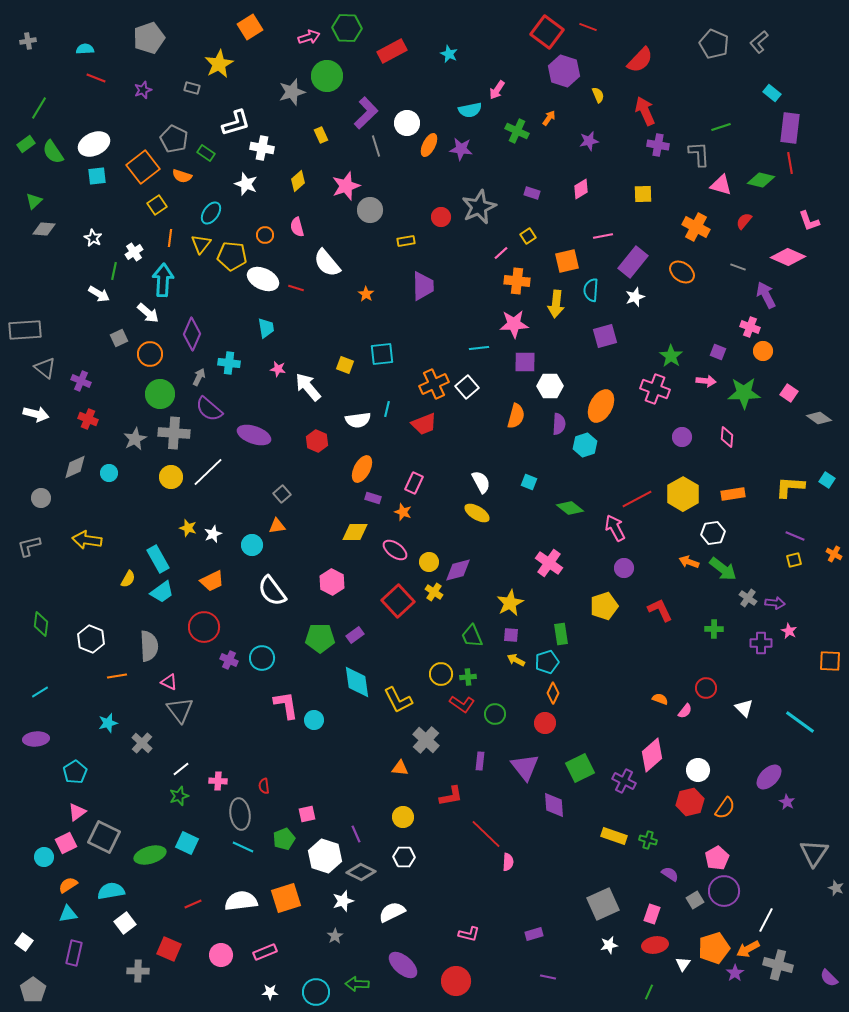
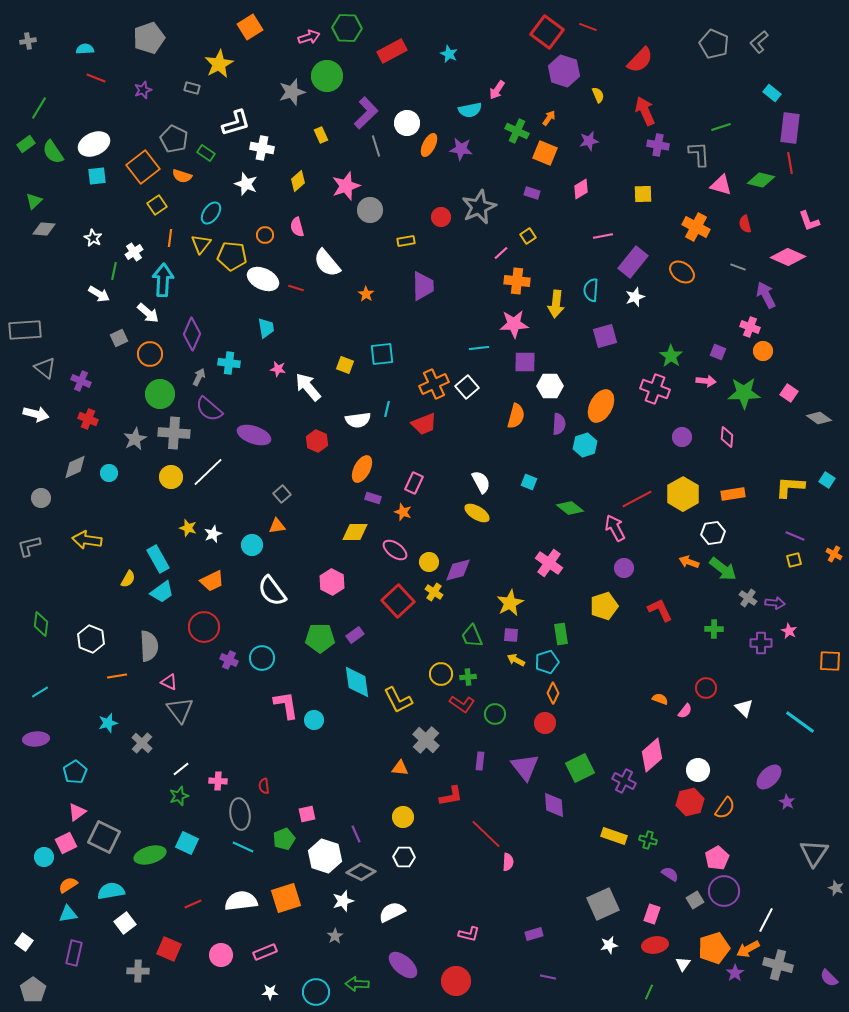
red semicircle at (744, 221): moved 1 px right, 3 px down; rotated 54 degrees counterclockwise
orange square at (567, 261): moved 22 px left, 108 px up; rotated 35 degrees clockwise
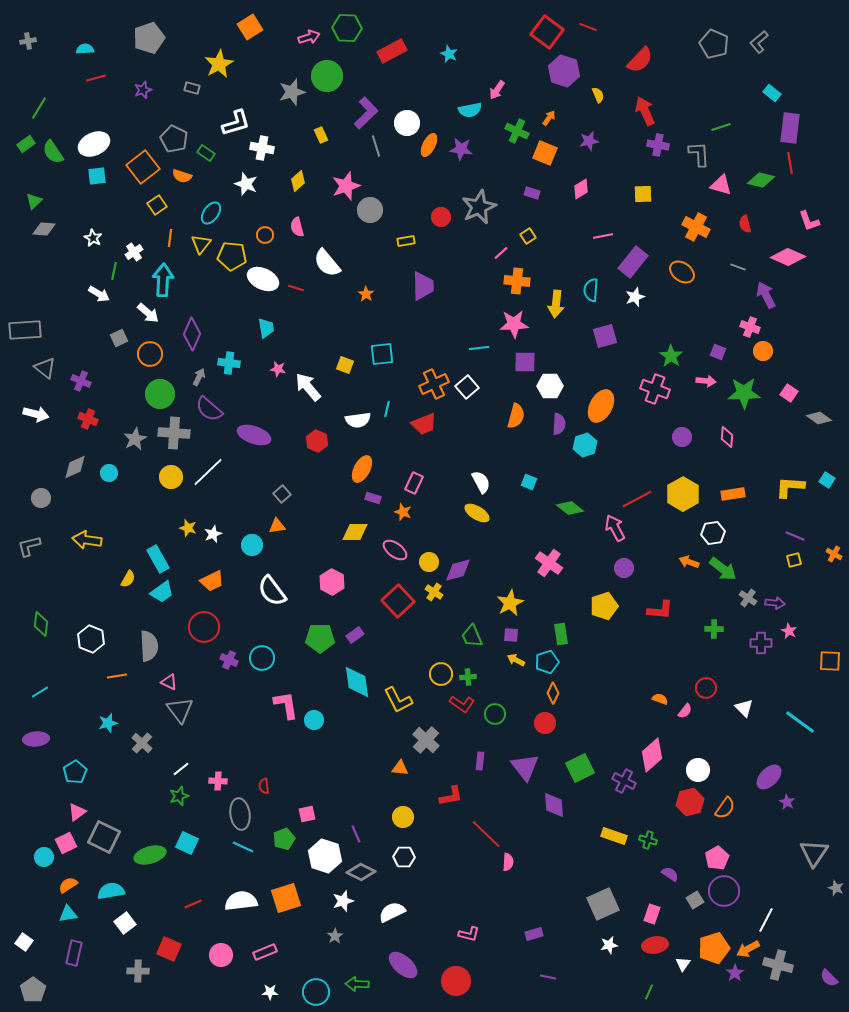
red line at (96, 78): rotated 36 degrees counterclockwise
red L-shape at (660, 610): rotated 120 degrees clockwise
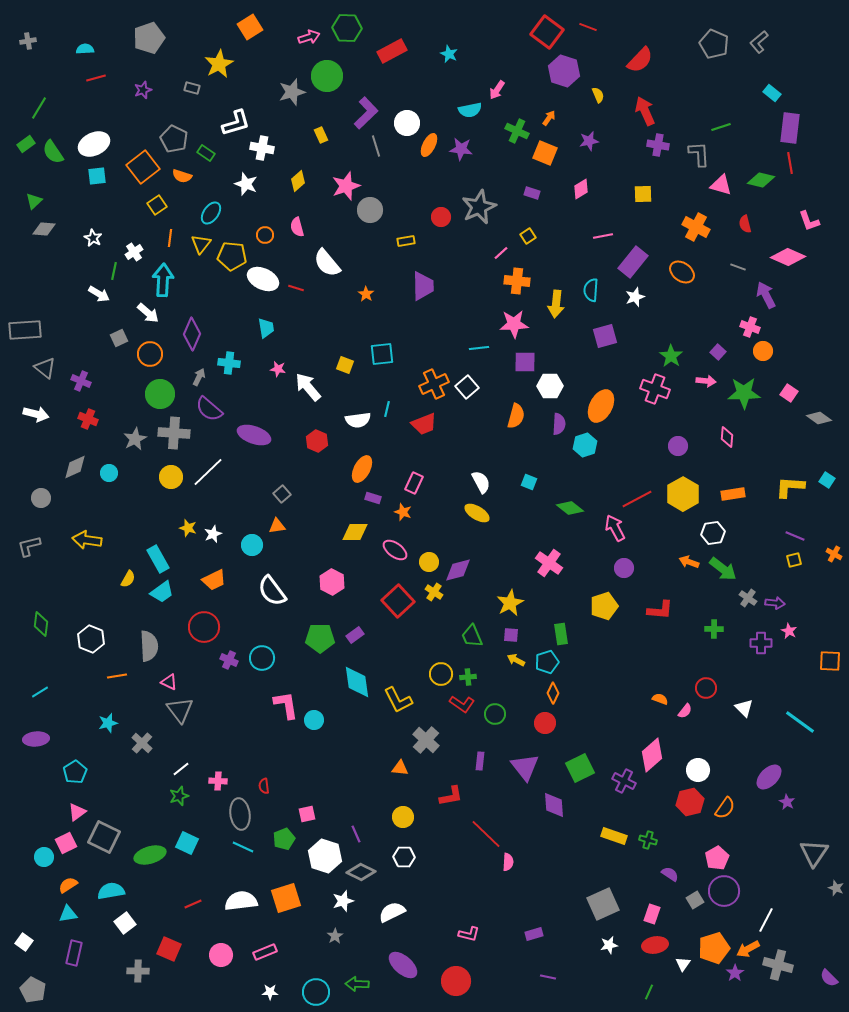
purple square at (718, 352): rotated 21 degrees clockwise
purple circle at (682, 437): moved 4 px left, 9 px down
orange trapezoid at (212, 581): moved 2 px right, 1 px up
gray pentagon at (33, 990): rotated 10 degrees counterclockwise
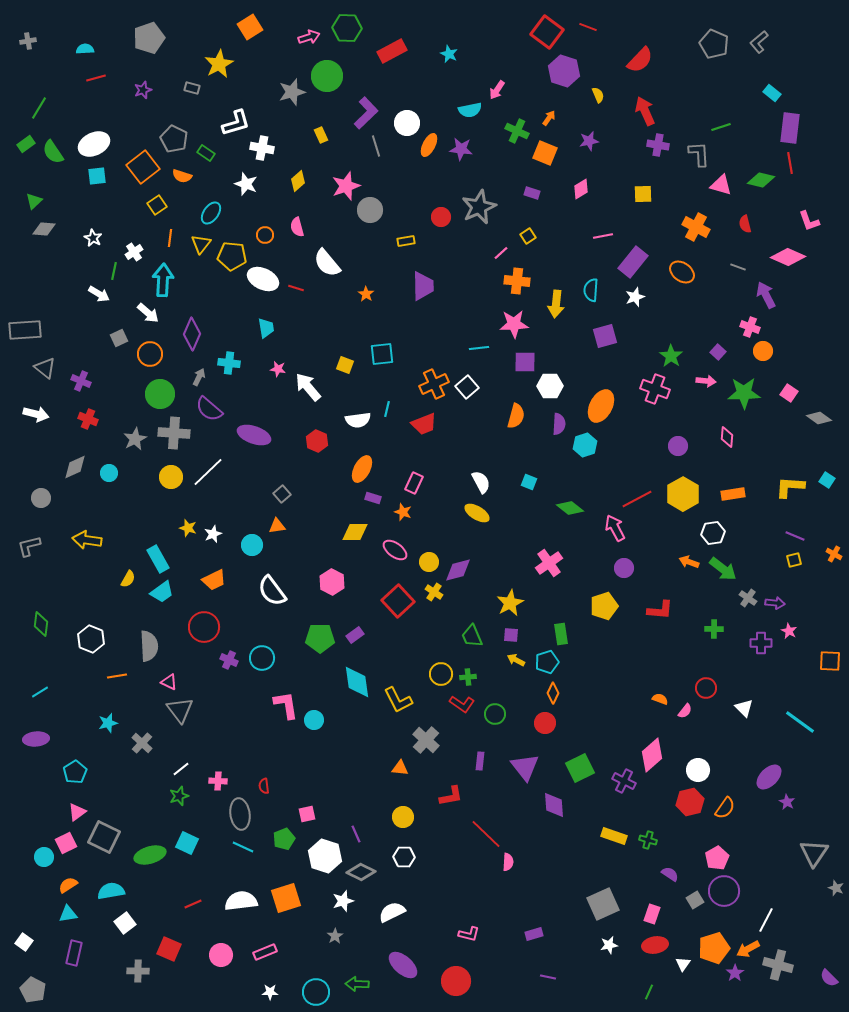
pink cross at (549, 563): rotated 20 degrees clockwise
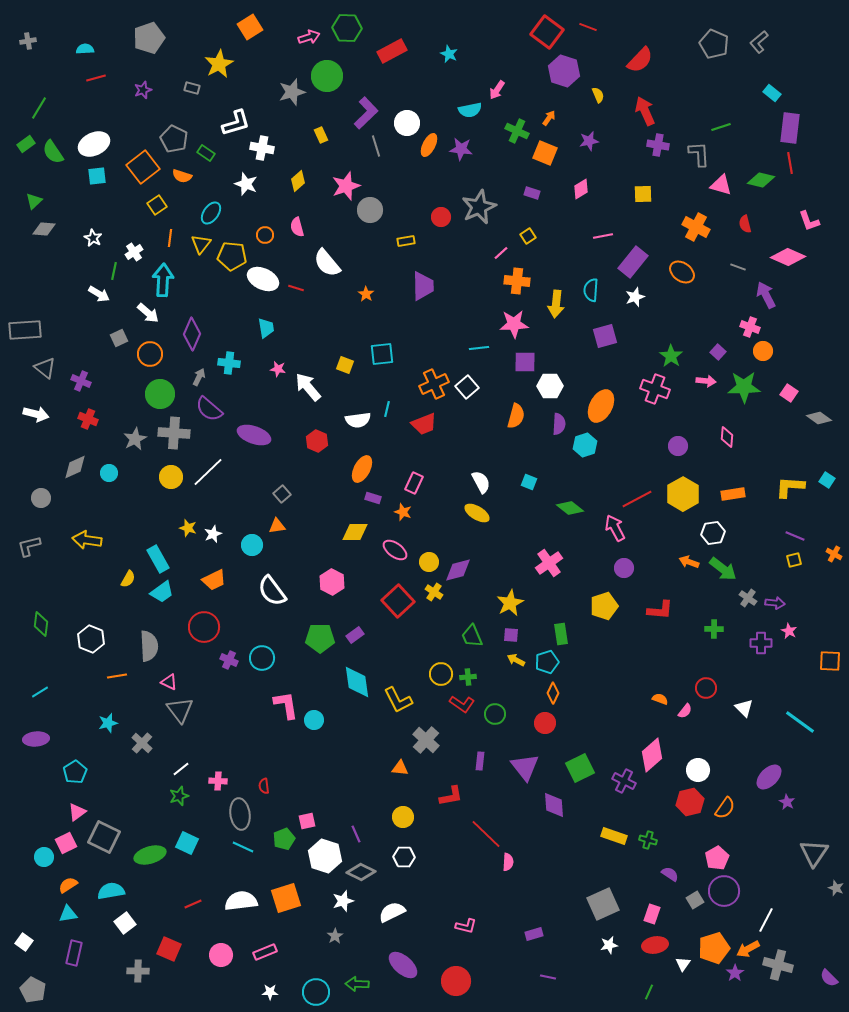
green star at (744, 393): moved 6 px up
pink square at (307, 814): moved 7 px down
pink L-shape at (469, 934): moved 3 px left, 8 px up
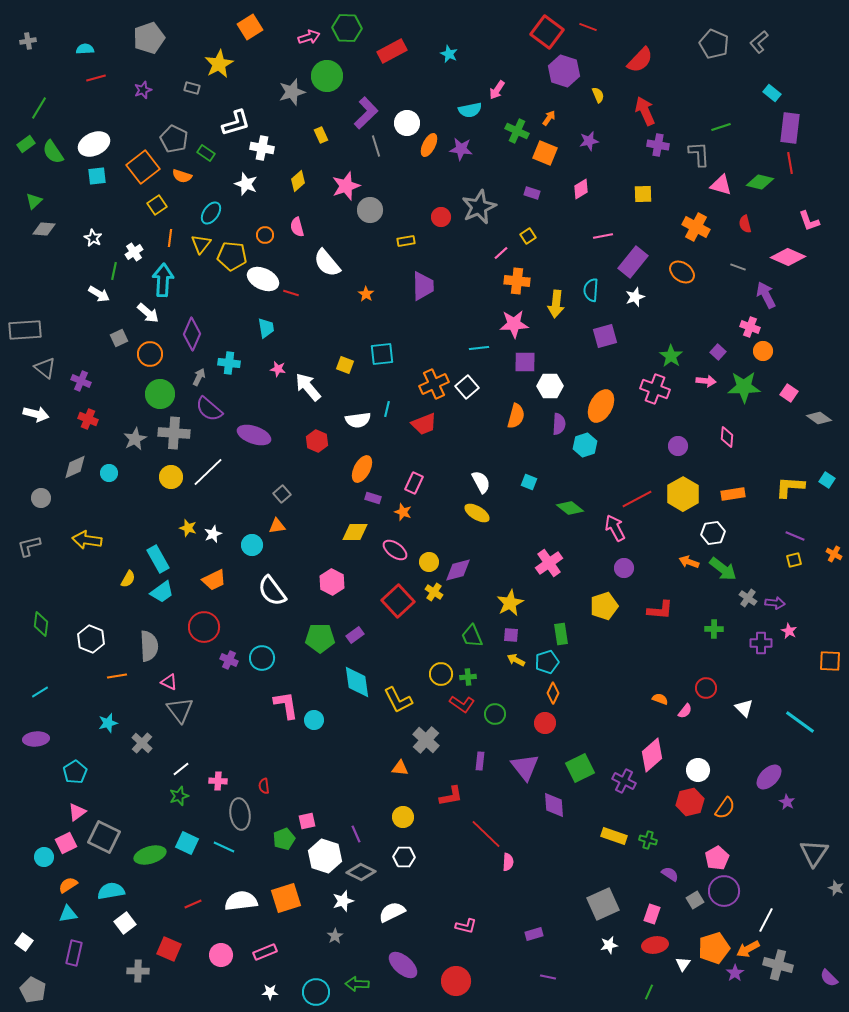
green diamond at (761, 180): moved 1 px left, 2 px down
red line at (296, 288): moved 5 px left, 5 px down
cyan line at (243, 847): moved 19 px left
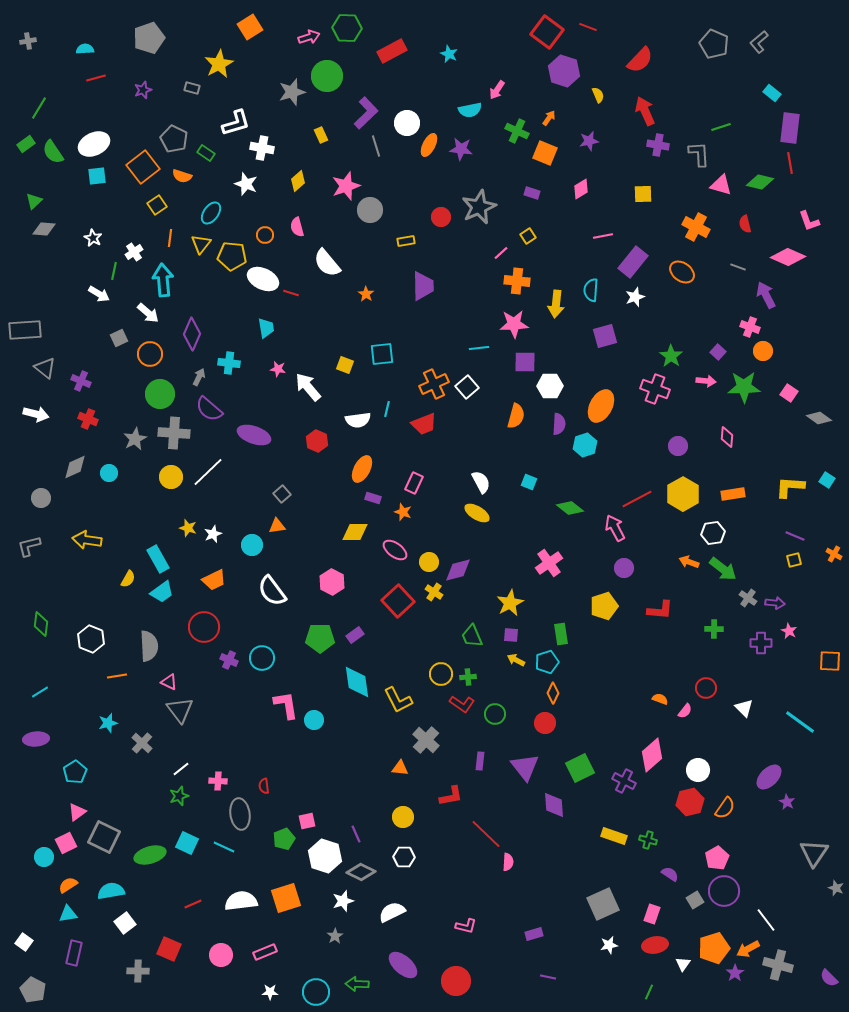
cyan arrow at (163, 280): rotated 8 degrees counterclockwise
white line at (766, 920): rotated 65 degrees counterclockwise
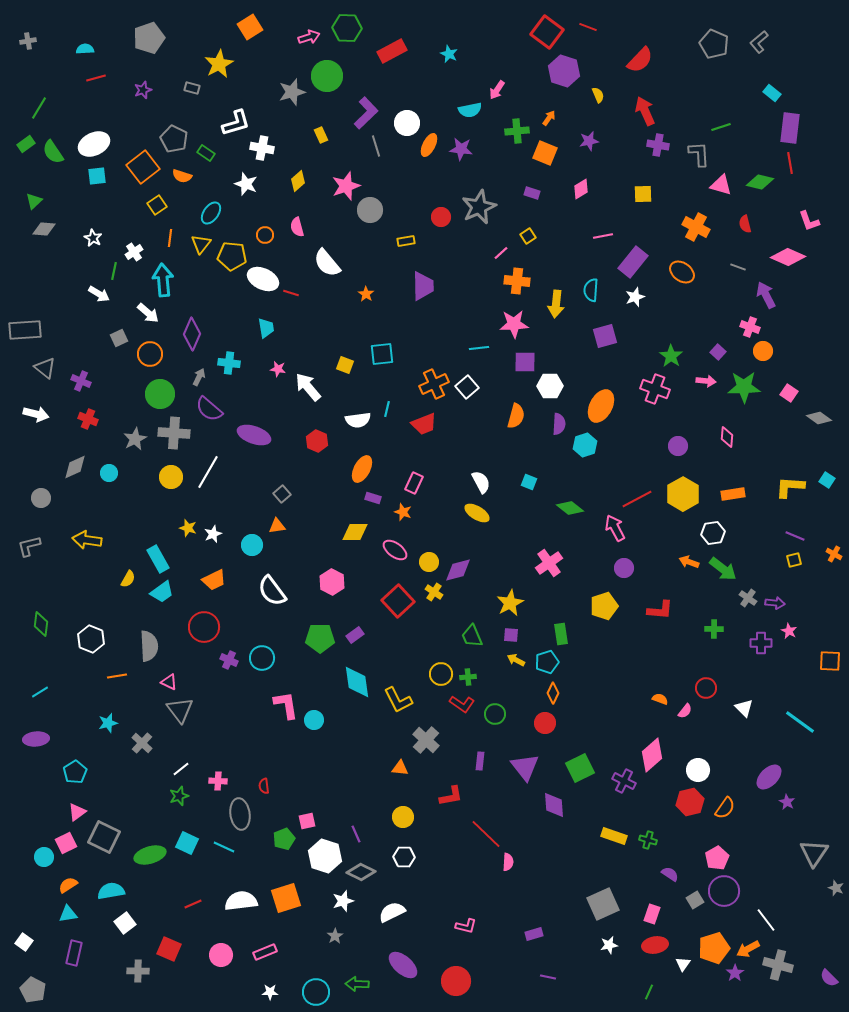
green cross at (517, 131): rotated 30 degrees counterclockwise
white line at (208, 472): rotated 16 degrees counterclockwise
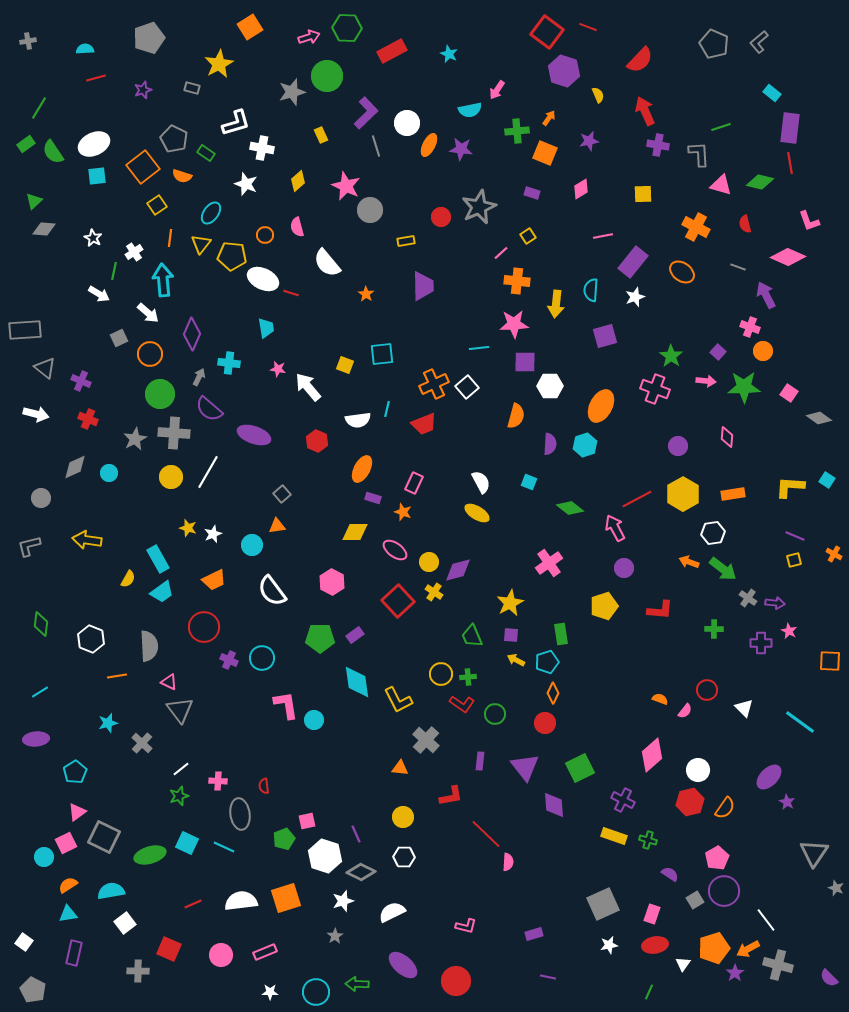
pink star at (346, 186): rotated 28 degrees counterclockwise
purple semicircle at (559, 424): moved 9 px left, 20 px down
red circle at (706, 688): moved 1 px right, 2 px down
purple cross at (624, 781): moved 1 px left, 19 px down
